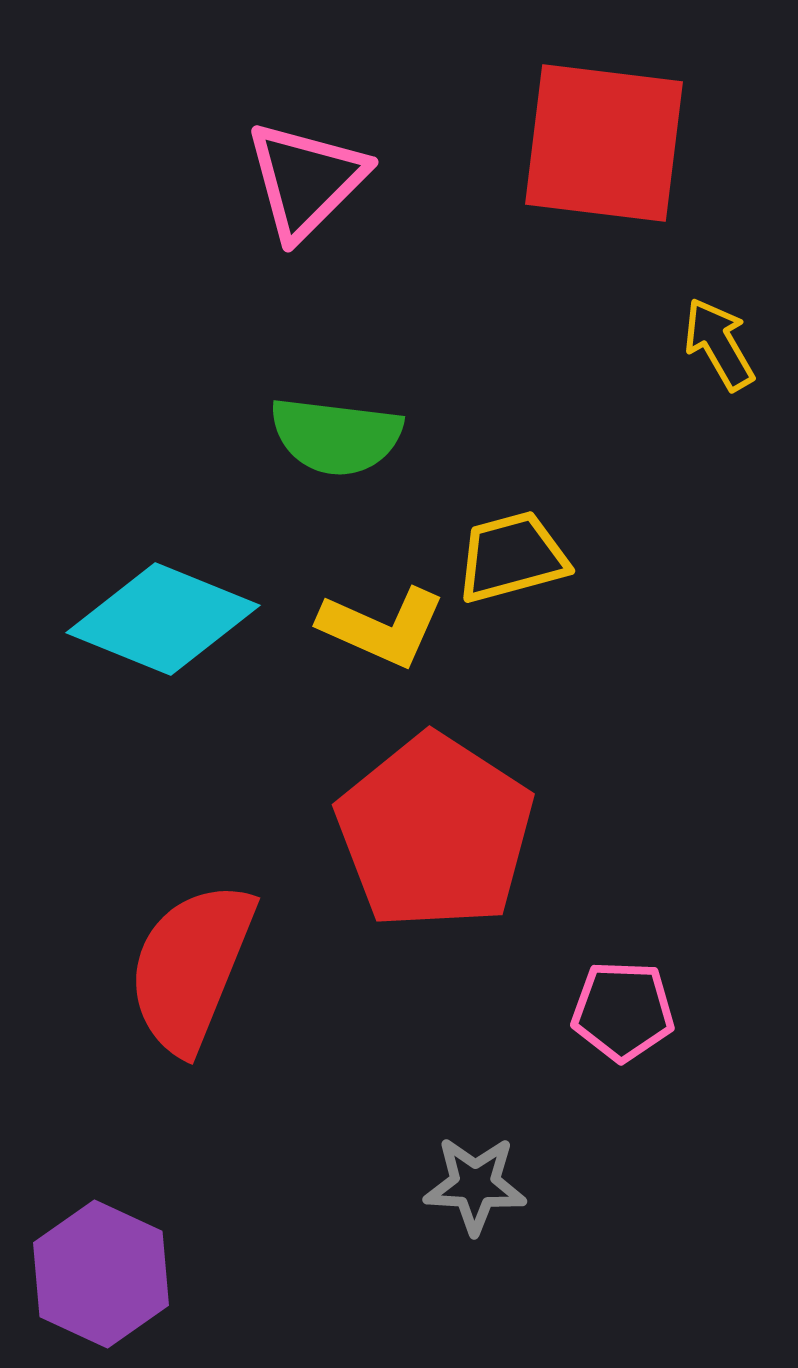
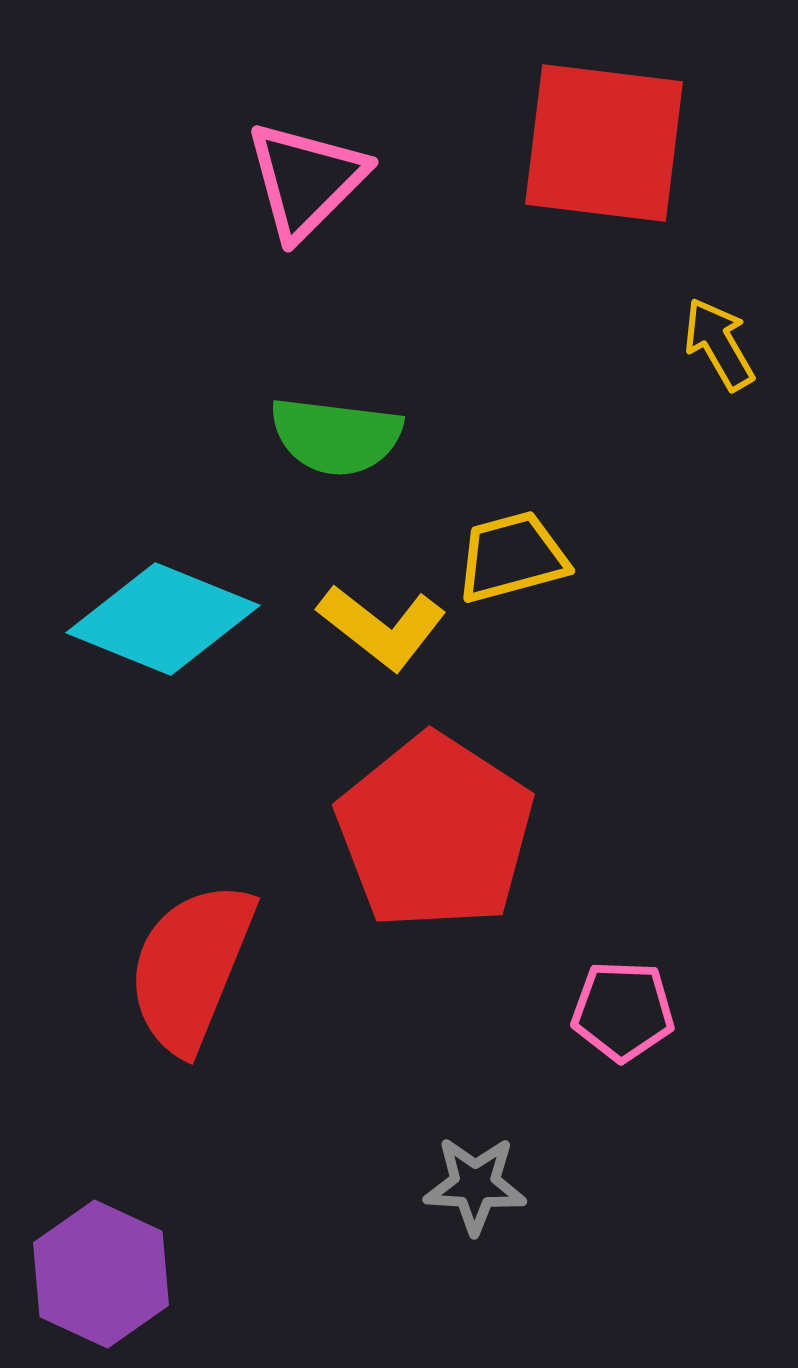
yellow L-shape: rotated 14 degrees clockwise
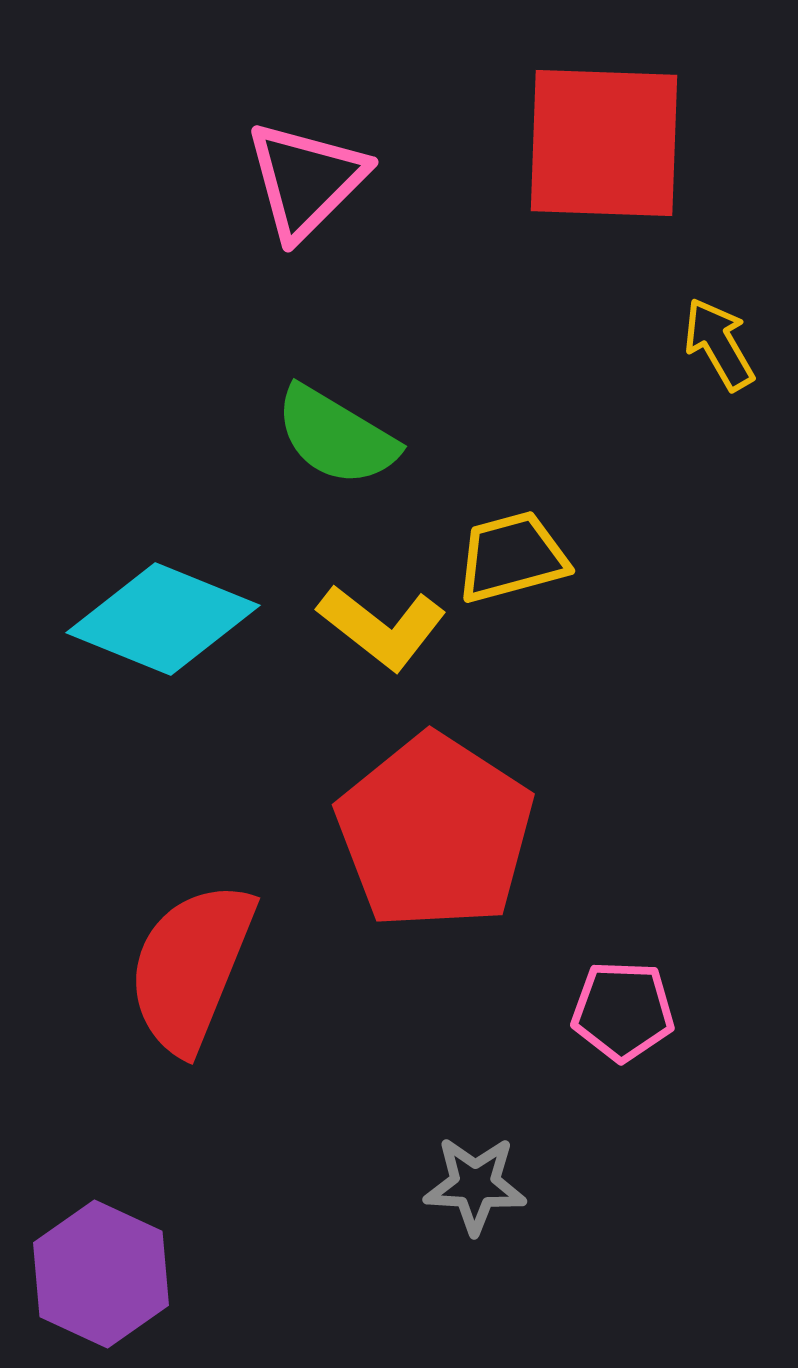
red square: rotated 5 degrees counterclockwise
green semicircle: rotated 24 degrees clockwise
